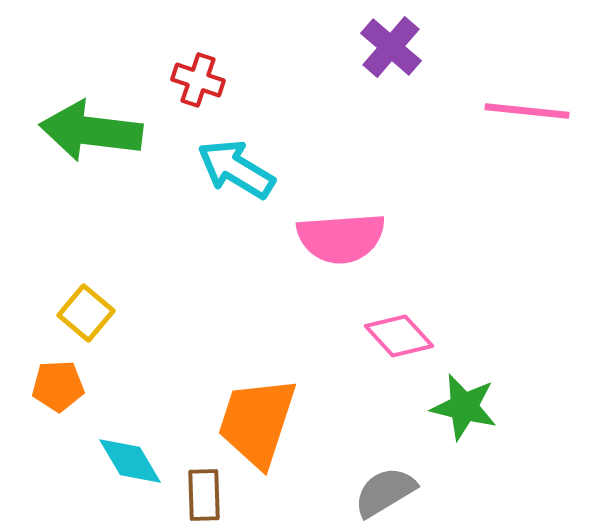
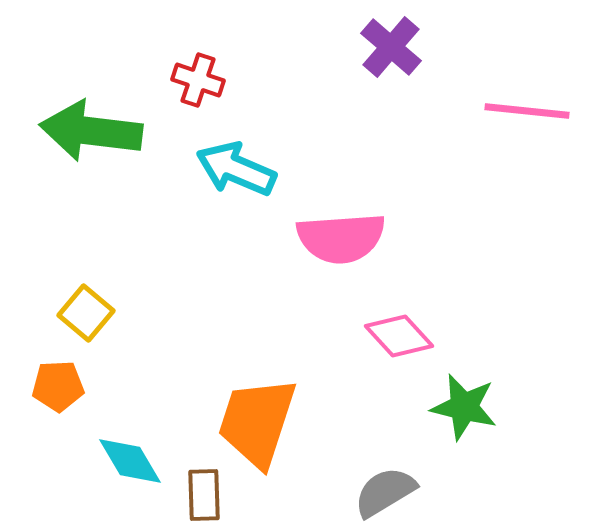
cyan arrow: rotated 8 degrees counterclockwise
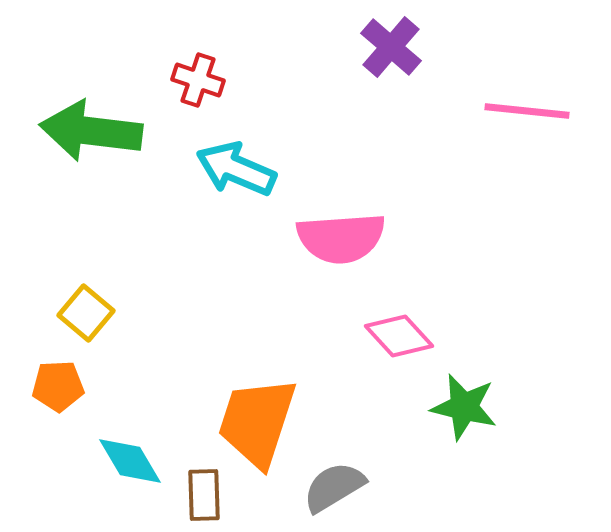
gray semicircle: moved 51 px left, 5 px up
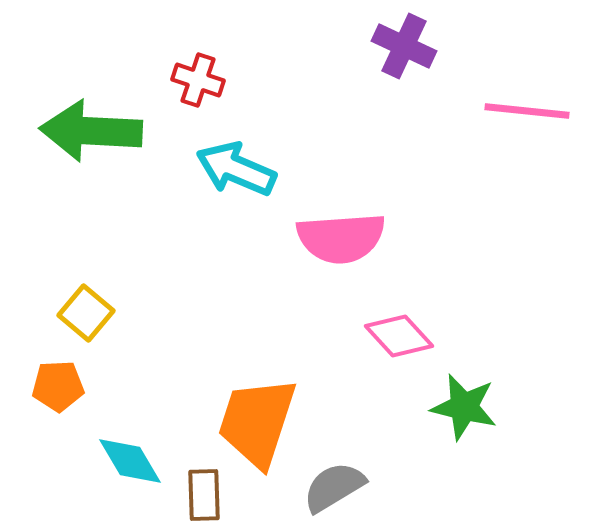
purple cross: moved 13 px right, 1 px up; rotated 16 degrees counterclockwise
green arrow: rotated 4 degrees counterclockwise
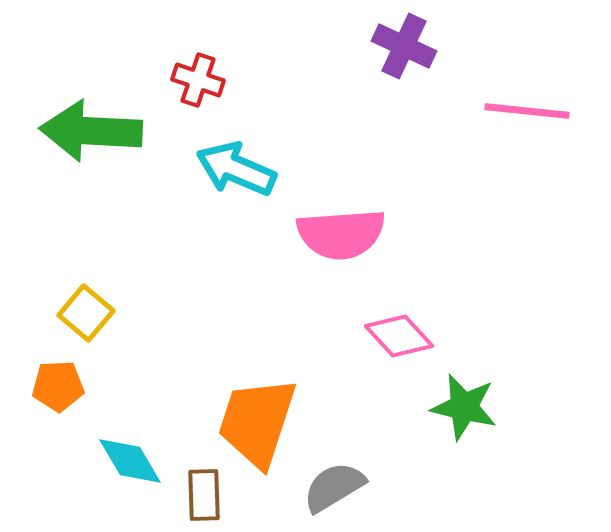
pink semicircle: moved 4 px up
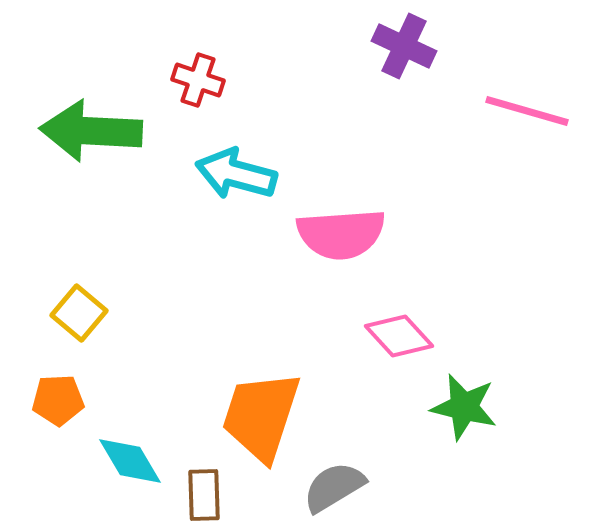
pink line: rotated 10 degrees clockwise
cyan arrow: moved 5 px down; rotated 8 degrees counterclockwise
yellow square: moved 7 px left
orange pentagon: moved 14 px down
orange trapezoid: moved 4 px right, 6 px up
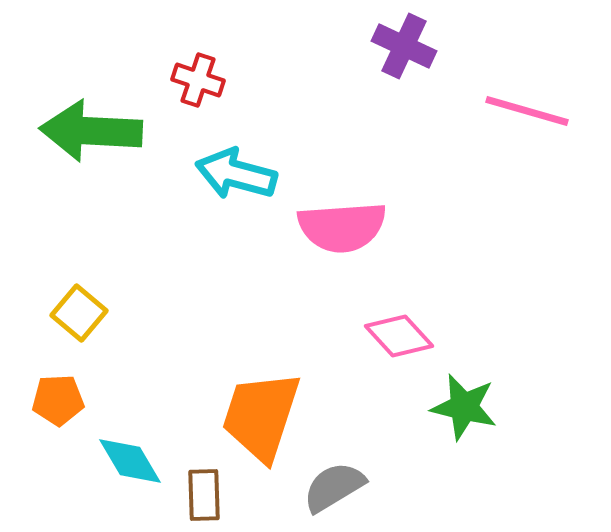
pink semicircle: moved 1 px right, 7 px up
